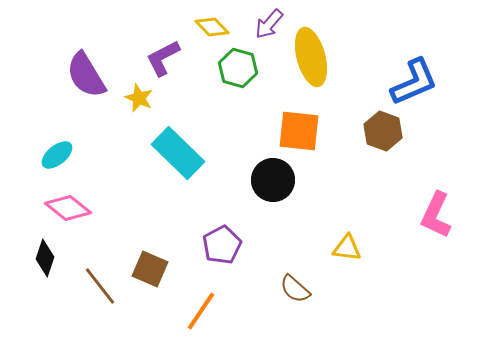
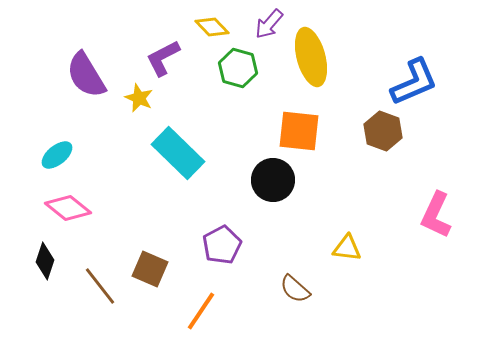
black diamond: moved 3 px down
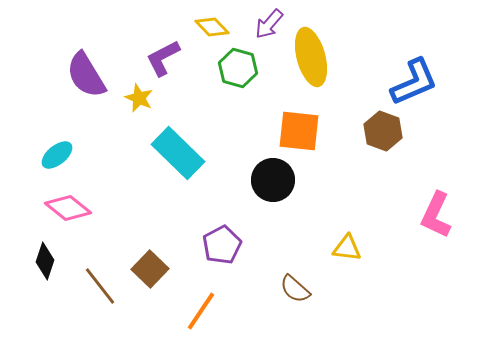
brown square: rotated 21 degrees clockwise
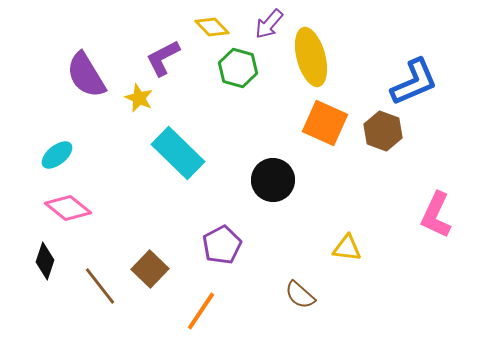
orange square: moved 26 px right, 8 px up; rotated 18 degrees clockwise
brown semicircle: moved 5 px right, 6 px down
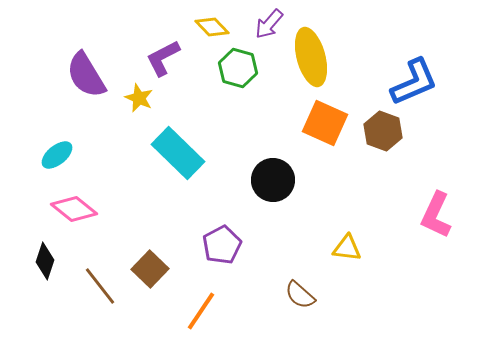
pink diamond: moved 6 px right, 1 px down
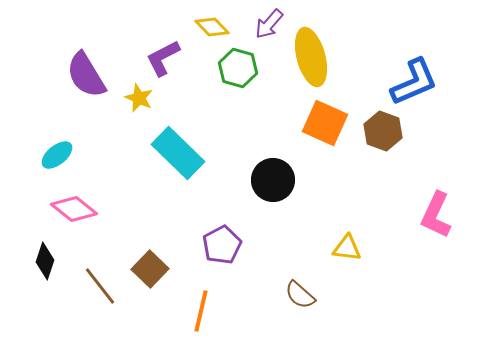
orange line: rotated 21 degrees counterclockwise
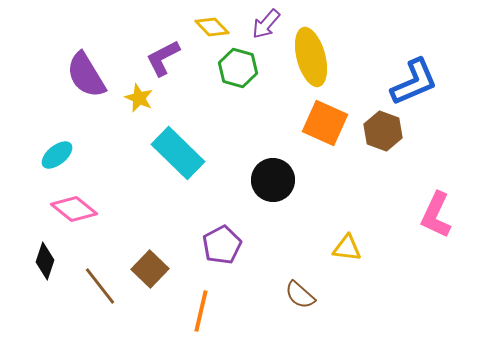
purple arrow: moved 3 px left
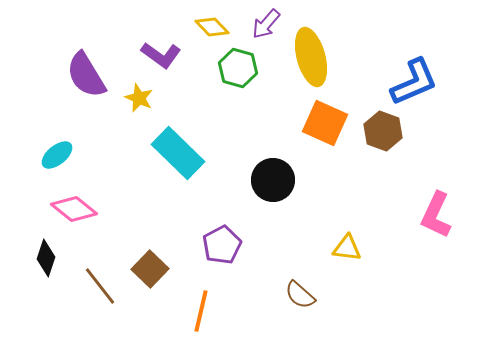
purple L-shape: moved 2 px left, 3 px up; rotated 117 degrees counterclockwise
black diamond: moved 1 px right, 3 px up
